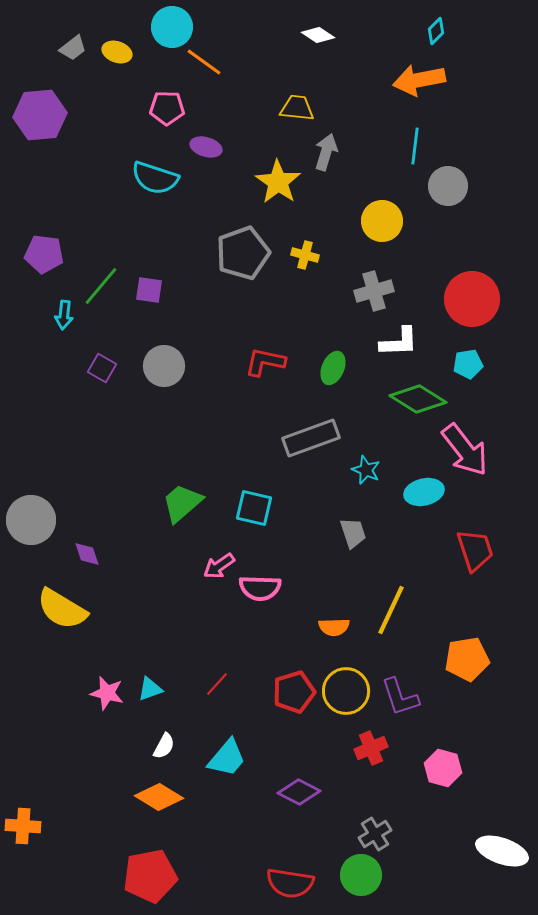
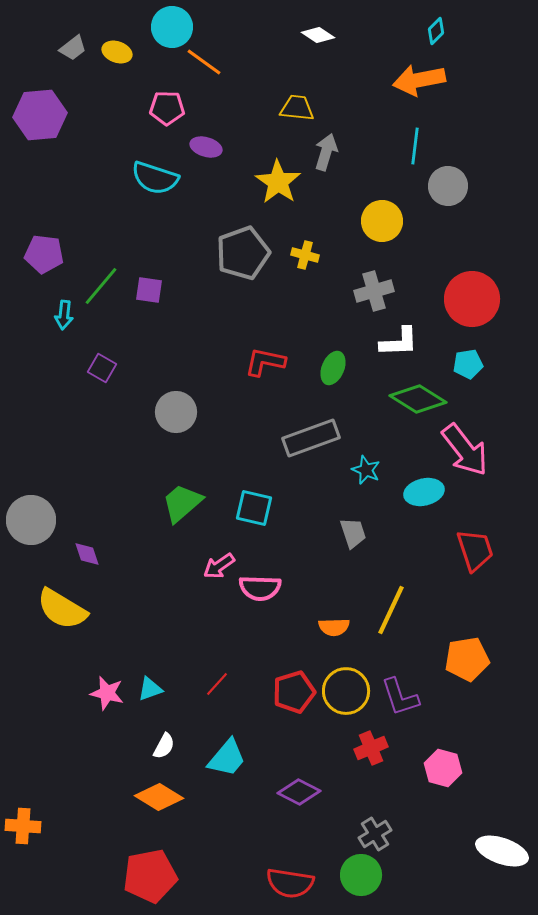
gray circle at (164, 366): moved 12 px right, 46 px down
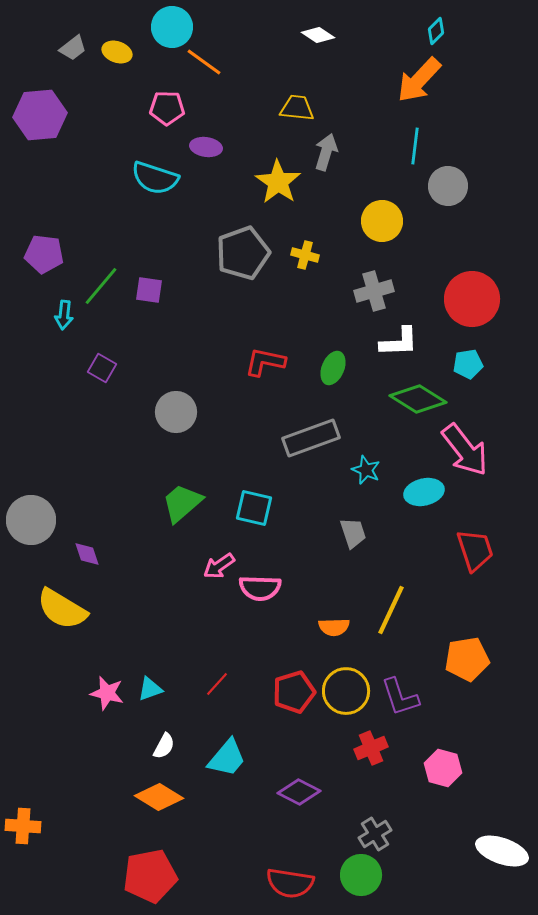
orange arrow at (419, 80): rotated 36 degrees counterclockwise
purple ellipse at (206, 147): rotated 8 degrees counterclockwise
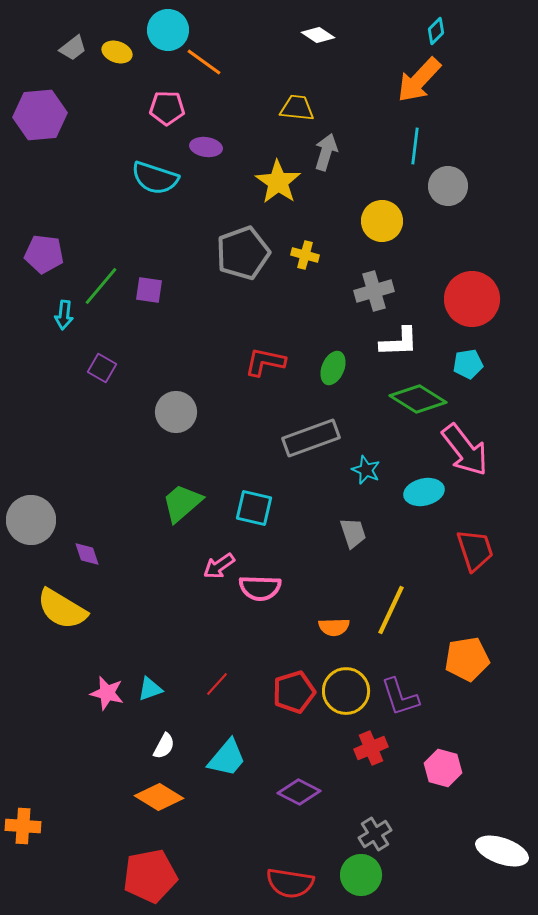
cyan circle at (172, 27): moved 4 px left, 3 px down
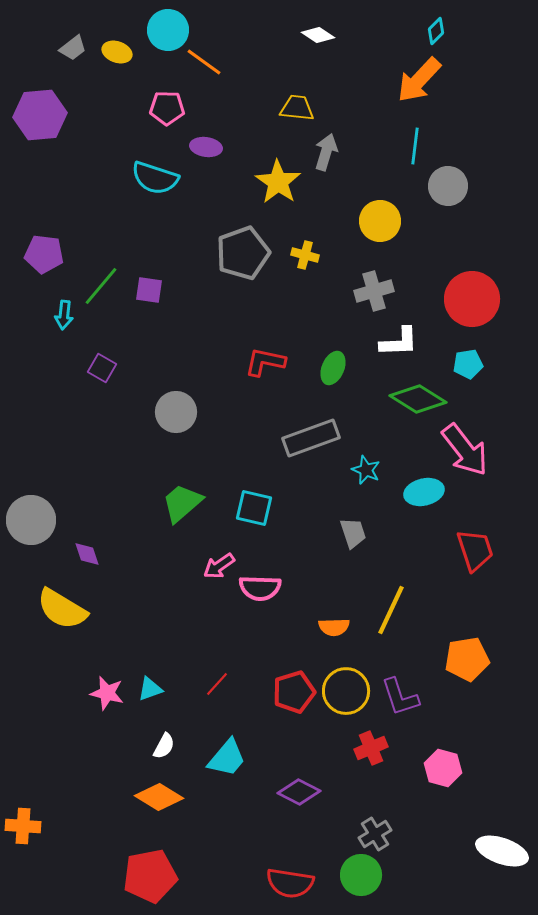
yellow circle at (382, 221): moved 2 px left
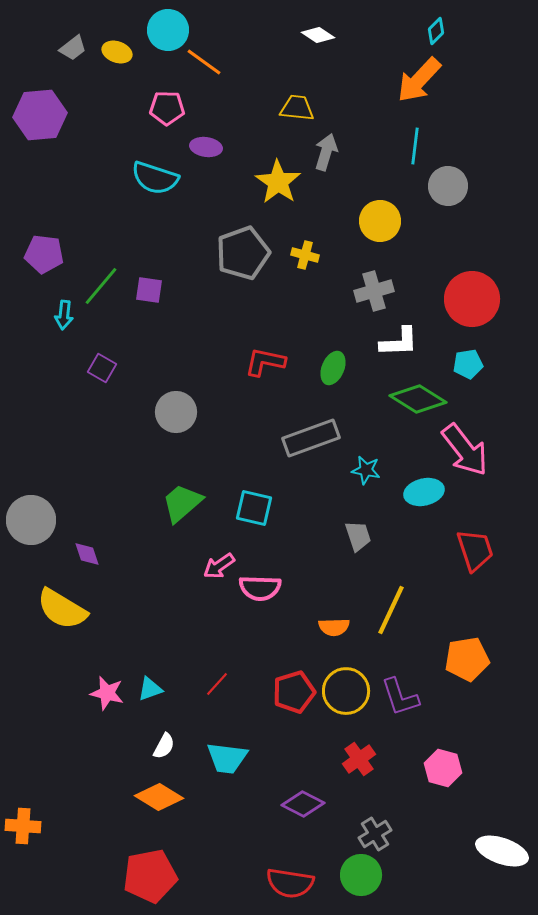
cyan star at (366, 470): rotated 12 degrees counterclockwise
gray trapezoid at (353, 533): moved 5 px right, 3 px down
red cross at (371, 748): moved 12 px left, 11 px down; rotated 12 degrees counterclockwise
cyan trapezoid at (227, 758): rotated 57 degrees clockwise
purple diamond at (299, 792): moved 4 px right, 12 px down
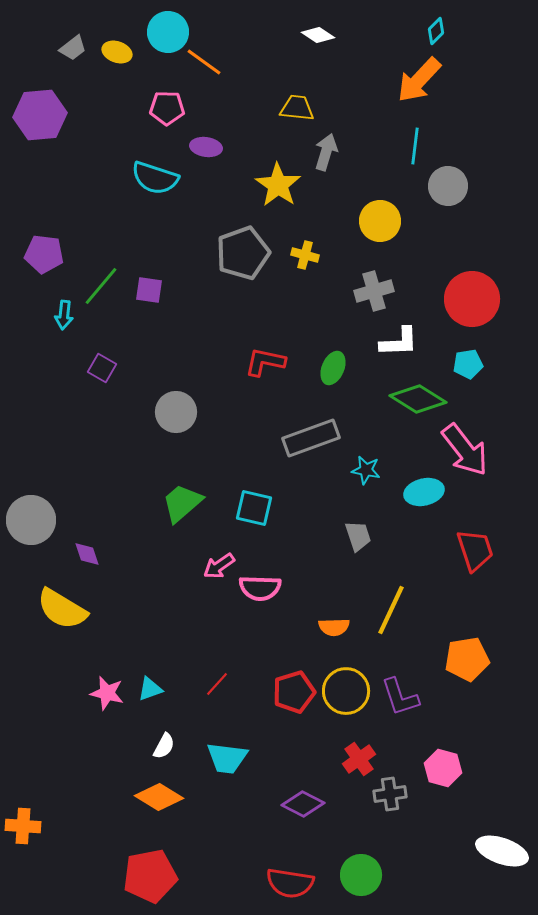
cyan circle at (168, 30): moved 2 px down
yellow star at (278, 182): moved 3 px down
gray cross at (375, 834): moved 15 px right, 40 px up; rotated 24 degrees clockwise
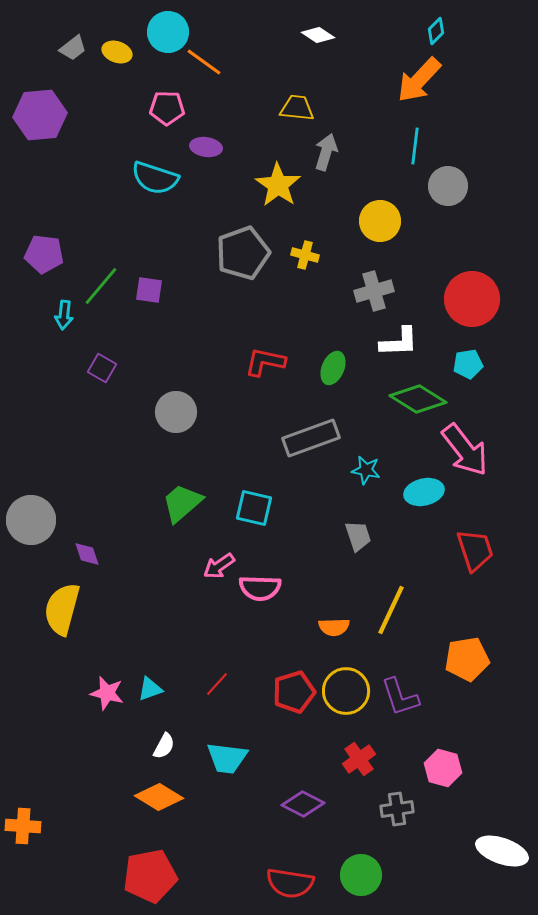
yellow semicircle at (62, 609): rotated 74 degrees clockwise
gray cross at (390, 794): moved 7 px right, 15 px down
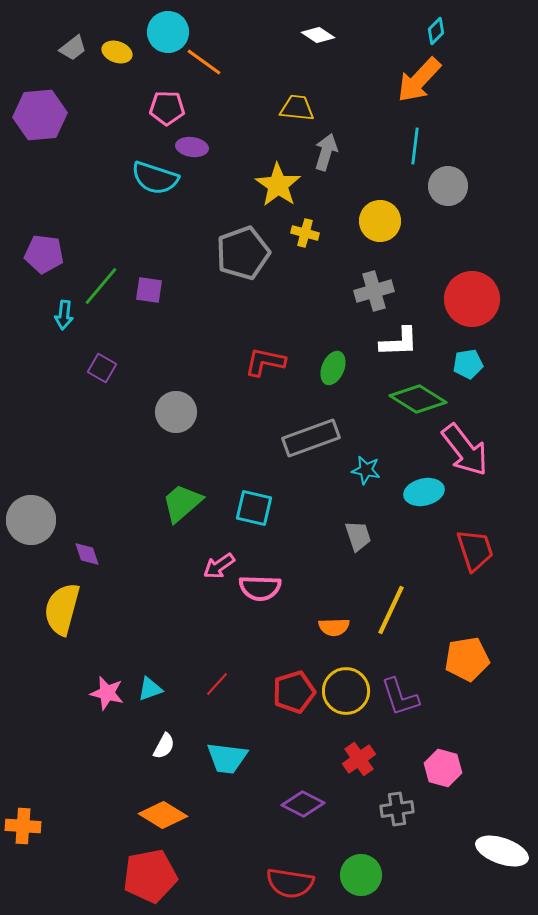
purple ellipse at (206, 147): moved 14 px left
yellow cross at (305, 255): moved 22 px up
orange diamond at (159, 797): moved 4 px right, 18 px down
